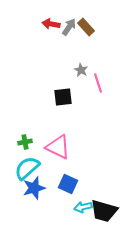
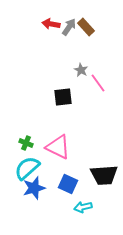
pink line: rotated 18 degrees counterclockwise
green cross: moved 1 px right, 1 px down; rotated 32 degrees clockwise
black trapezoid: moved 36 px up; rotated 20 degrees counterclockwise
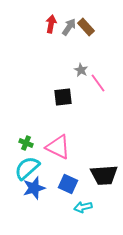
red arrow: rotated 90 degrees clockwise
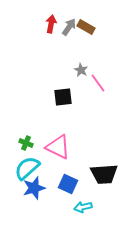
brown rectangle: rotated 18 degrees counterclockwise
black trapezoid: moved 1 px up
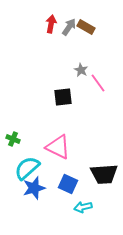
green cross: moved 13 px left, 4 px up
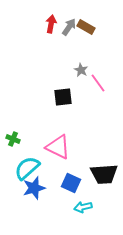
blue square: moved 3 px right, 1 px up
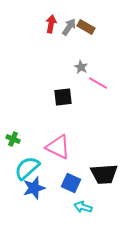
gray star: moved 3 px up
pink line: rotated 24 degrees counterclockwise
cyan arrow: rotated 30 degrees clockwise
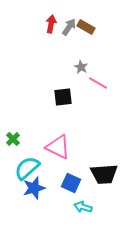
green cross: rotated 24 degrees clockwise
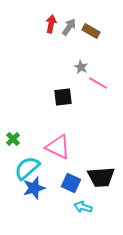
brown rectangle: moved 5 px right, 4 px down
black trapezoid: moved 3 px left, 3 px down
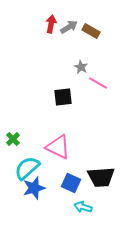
gray arrow: rotated 24 degrees clockwise
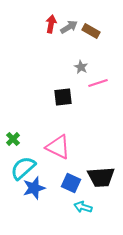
pink line: rotated 48 degrees counterclockwise
cyan semicircle: moved 4 px left
